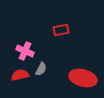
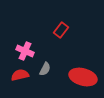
red rectangle: rotated 42 degrees counterclockwise
gray semicircle: moved 4 px right
red ellipse: moved 1 px up
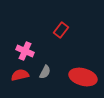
gray semicircle: moved 3 px down
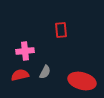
red rectangle: rotated 42 degrees counterclockwise
pink cross: rotated 30 degrees counterclockwise
red ellipse: moved 1 px left, 4 px down
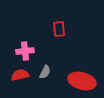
red rectangle: moved 2 px left, 1 px up
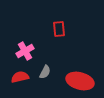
pink cross: rotated 24 degrees counterclockwise
red semicircle: moved 2 px down
red ellipse: moved 2 px left
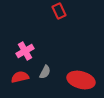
red rectangle: moved 18 px up; rotated 21 degrees counterclockwise
red ellipse: moved 1 px right, 1 px up
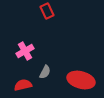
red rectangle: moved 12 px left
red semicircle: moved 3 px right, 8 px down
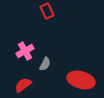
gray semicircle: moved 8 px up
red semicircle: rotated 24 degrees counterclockwise
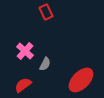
red rectangle: moved 1 px left, 1 px down
pink cross: rotated 18 degrees counterclockwise
red ellipse: rotated 60 degrees counterclockwise
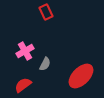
pink cross: rotated 18 degrees clockwise
red ellipse: moved 4 px up
